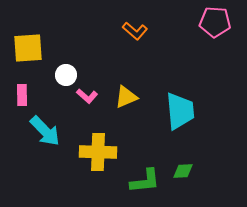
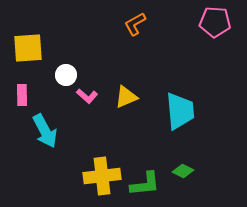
orange L-shape: moved 7 px up; rotated 110 degrees clockwise
cyan arrow: rotated 16 degrees clockwise
yellow cross: moved 4 px right, 24 px down; rotated 9 degrees counterclockwise
green diamond: rotated 30 degrees clockwise
green L-shape: moved 3 px down
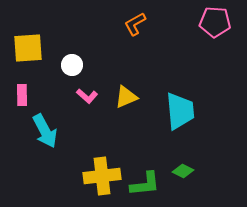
white circle: moved 6 px right, 10 px up
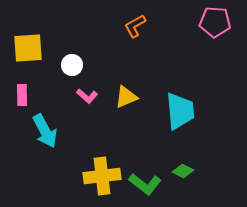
orange L-shape: moved 2 px down
green L-shape: rotated 44 degrees clockwise
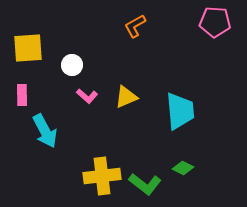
green diamond: moved 3 px up
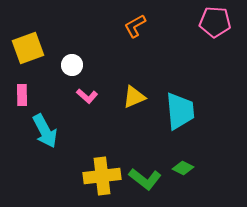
yellow square: rotated 16 degrees counterclockwise
yellow triangle: moved 8 px right
green L-shape: moved 5 px up
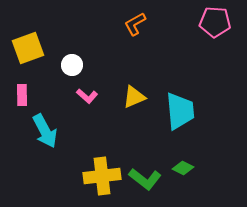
orange L-shape: moved 2 px up
